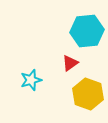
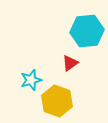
yellow hexagon: moved 31 px left, 7 px down
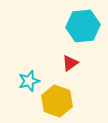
cyan hexagon: moved 4 px left, 5 px up
cyan star: moved 2 px left, 1 px down
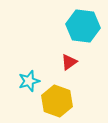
cyan hexagon: rotated 12 degrees clockwise
red triangle: moved 1 px left, 1 px up
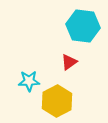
cyan star: rotated 15 degrees clockwise
yellow hexagon: rotated 12 degrees clockwise
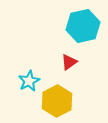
cyan hexagon: rotated 20 degrees counterclockwise
cyan star: rotated 25 degrees counterclockwise
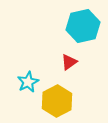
cyan star: moved 1 px left, 1 px down
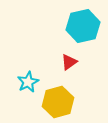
yellow hexagon: moved 1 px right, 1 px down; rotated 12 degrees clockwise
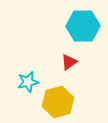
cyan hexagon: rotated 12 degrees clockwise
cyan star: rotated 15 degrees clockwise
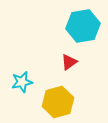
cyan hexagon: rotated 8 degrees counterclockwise
cyan star: moved 6 px left
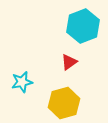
cyan hexagon: rotated 12 degrees counterclockwise
yellow hexagon: moved 6 px right, 1 px down
